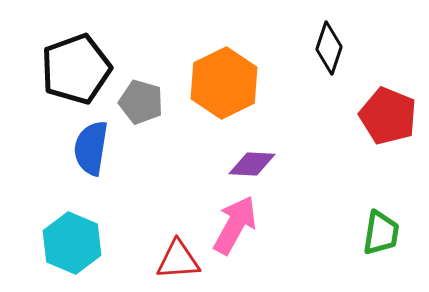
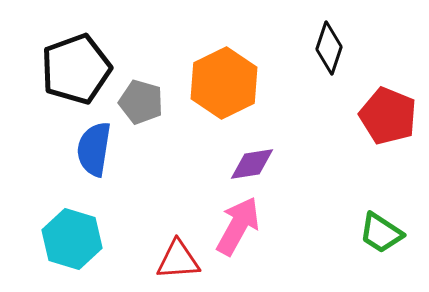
blue semicircle: moved 3 px right, 1 px down
purple diamond: rotated 12 degrees counterclockwise
pink arrow: moved 3 px right, 1 px down
green trapezoid: rotated 114 degrees clockwise
cyan hexagon: moved 4 px up; rotated 6 degrees counterclockwise
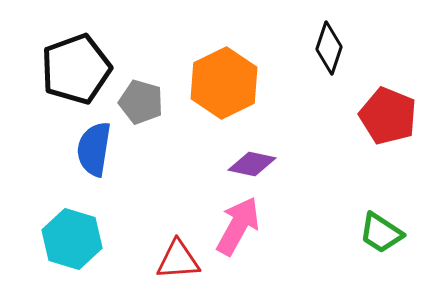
purple diamond: rotated 21 degrees clockwise
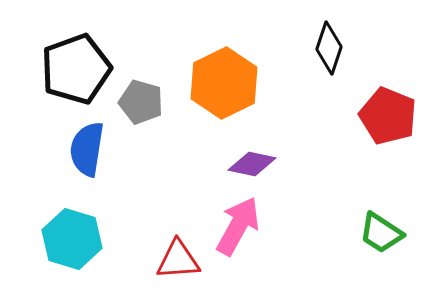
blue semicircle: moved 7 px left
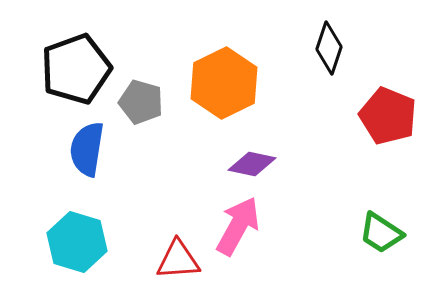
cyan hexagon: moved 5 px right, 3 px down
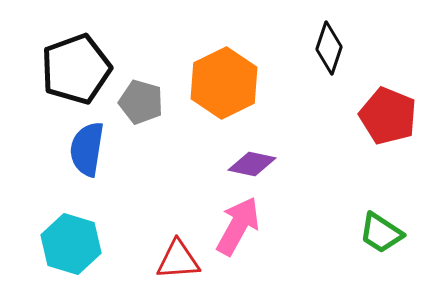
cyan hexagon: moved 6 px left, 2 px down
